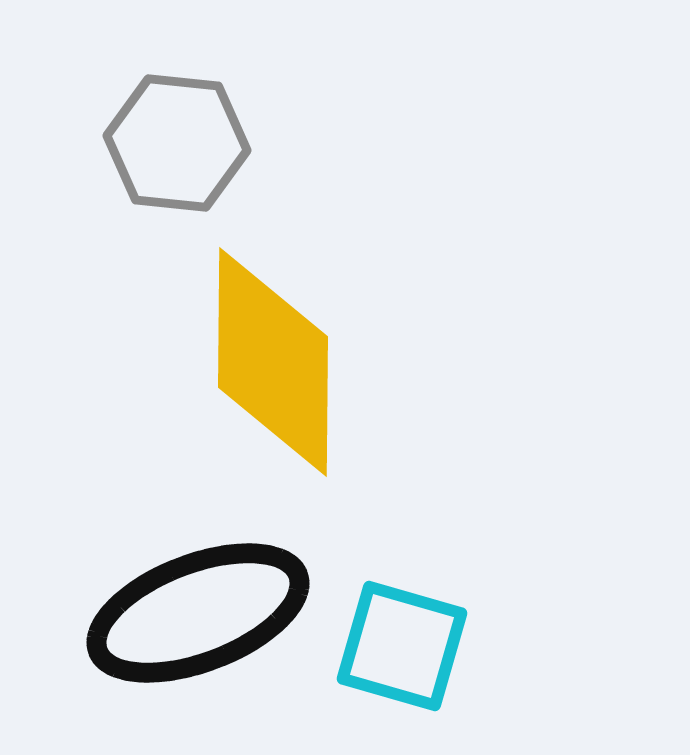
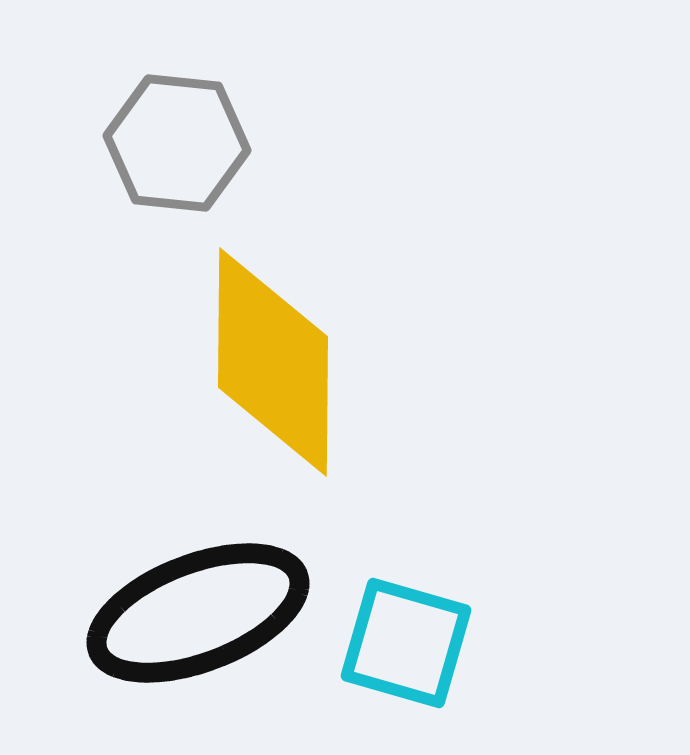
cyan square: moved 4 px right, 3 px up
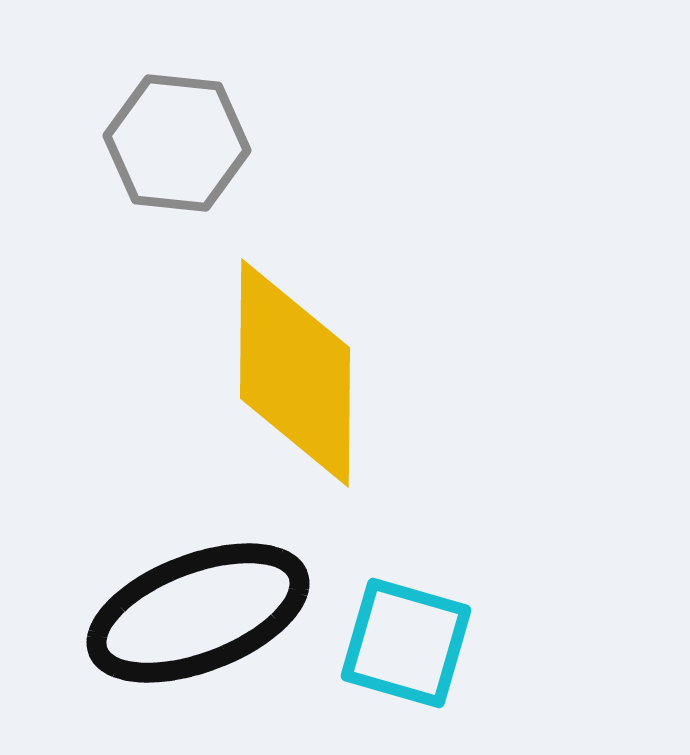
yellow diamond: moved 22 px right, 11 px down
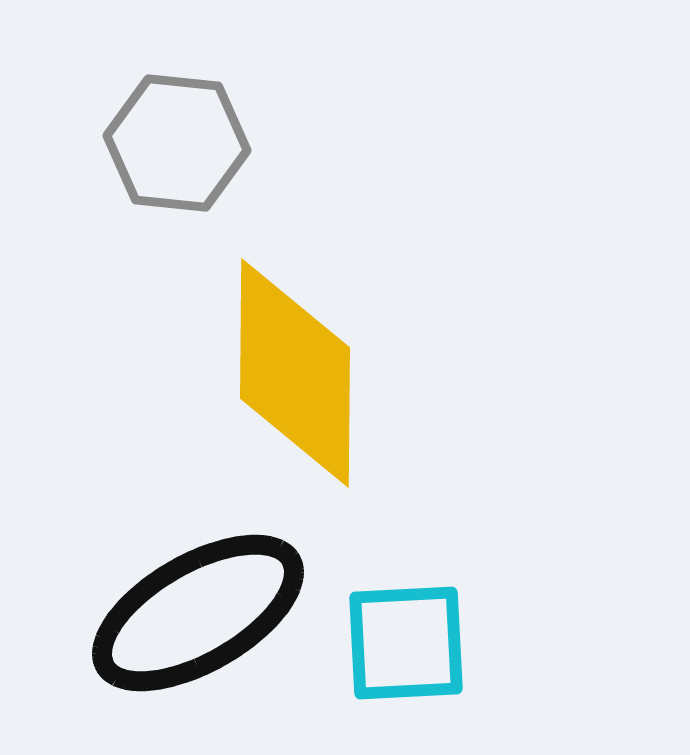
black ellipse: rotated 9 degrees counterclockwise
cyan square: rotated 19 degrees counterclockwise
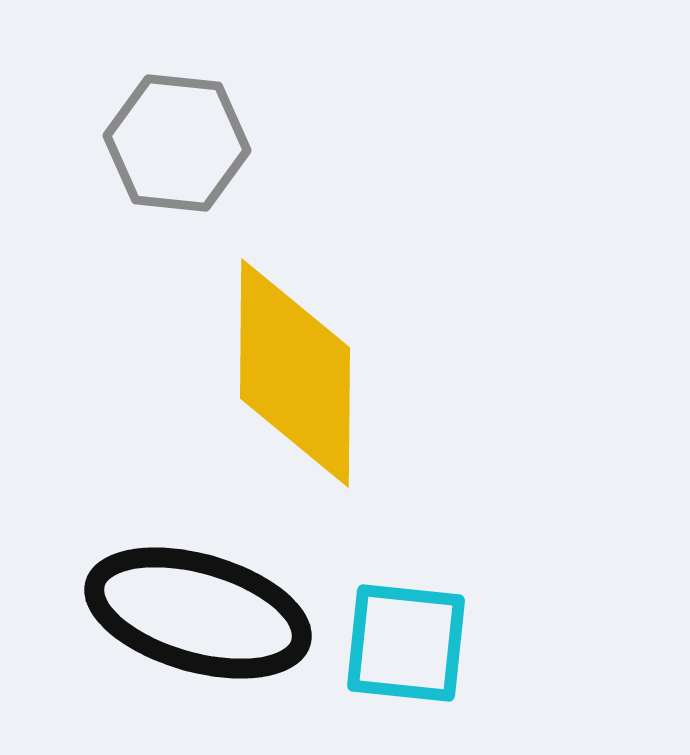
black ellipse: rotated 46 degrees clockwise
cyan square: rotated 9 degrees clockwise
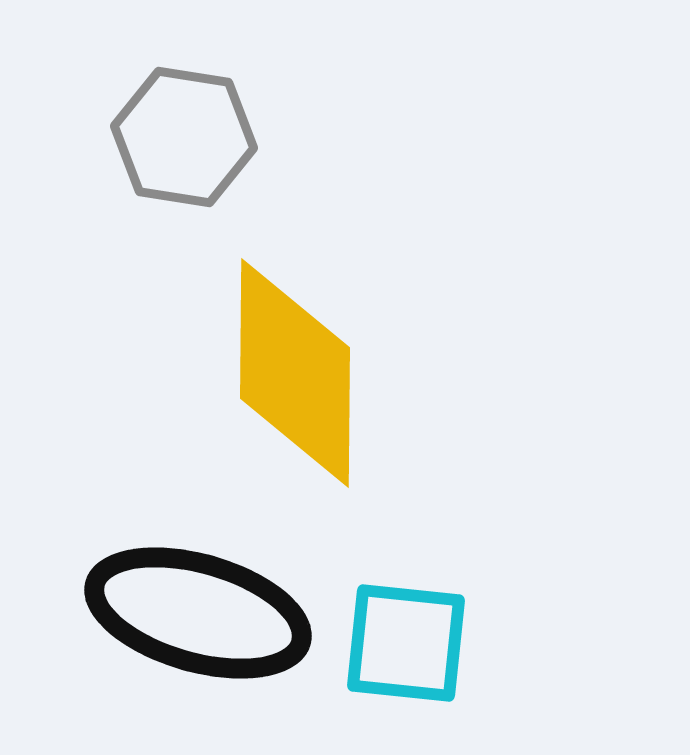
gray hexagon: moved 7 px right, 6 px up; rotated 3 degrees clockwise
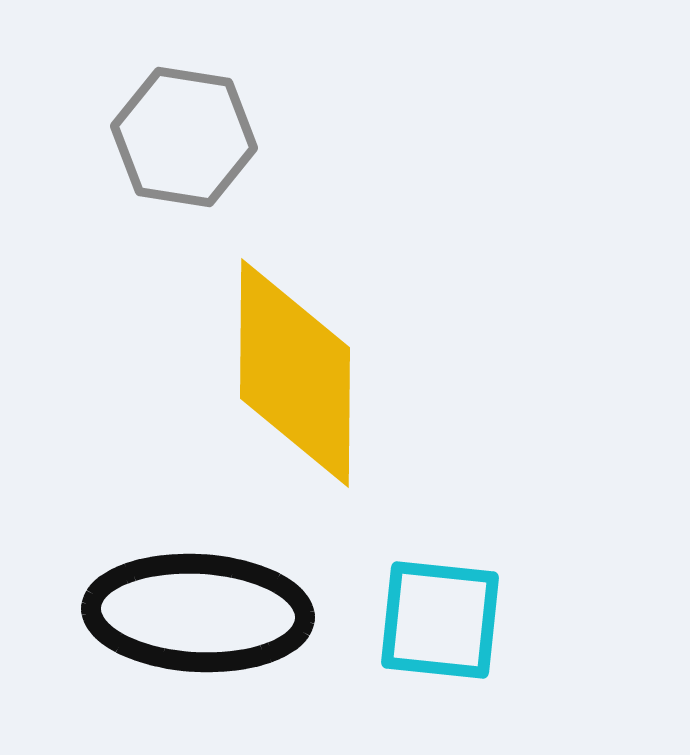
black ellipse: rotated 13 degrees counterclockwise
cyan square: moved 34 px right, 23 px up
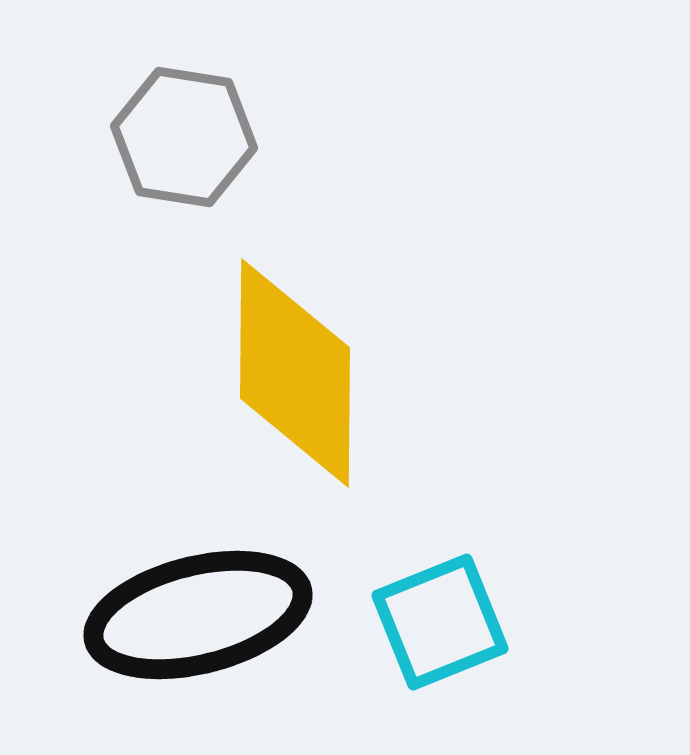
black ellipse: moved 2 px down; rotated 17 degrees counterclockwise
cyan square: moved 2 px down; rotated 28 degrees counterclockwise
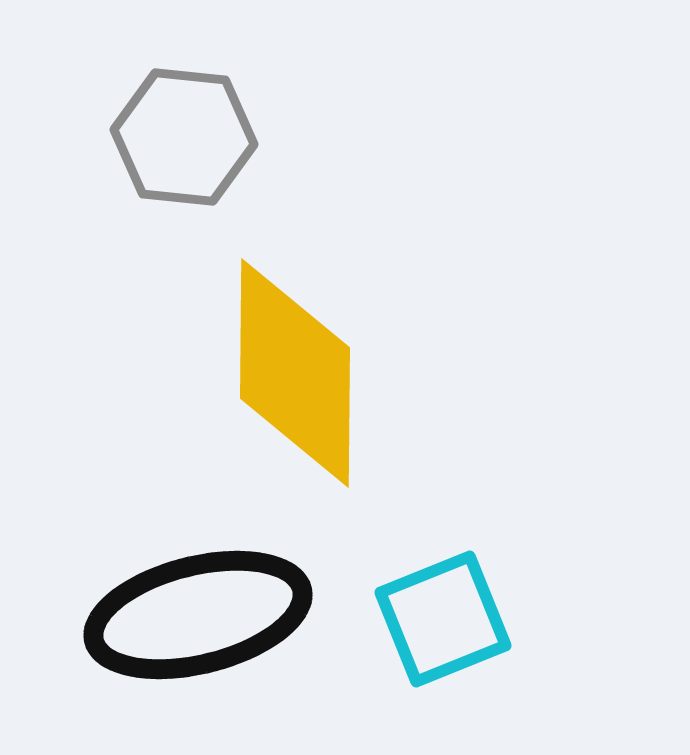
gray hexagon: rotated 3 degrees counterclockwise
cyan square: moved 3 px right, 3 px up
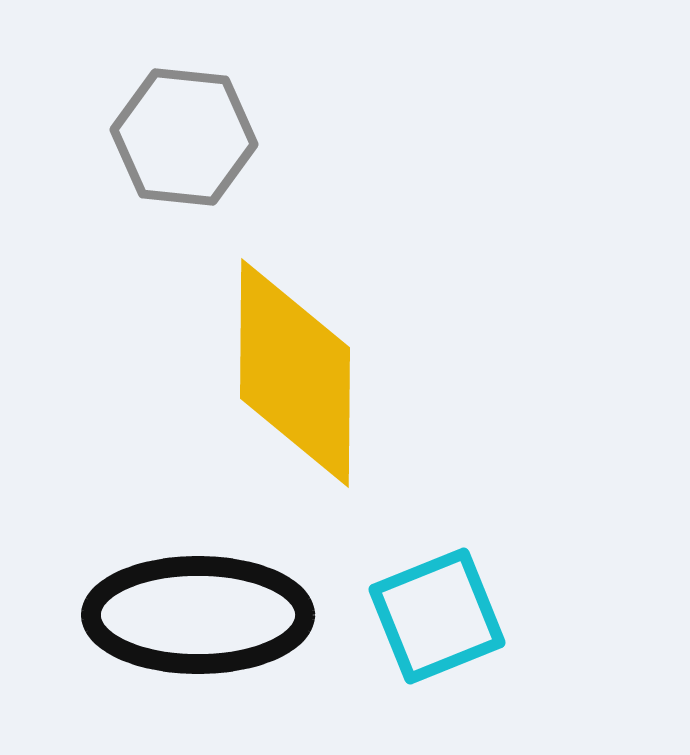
black ellipse: rotated 14 degrees clockwise
cyan square: moved 6 px left, 3 px up
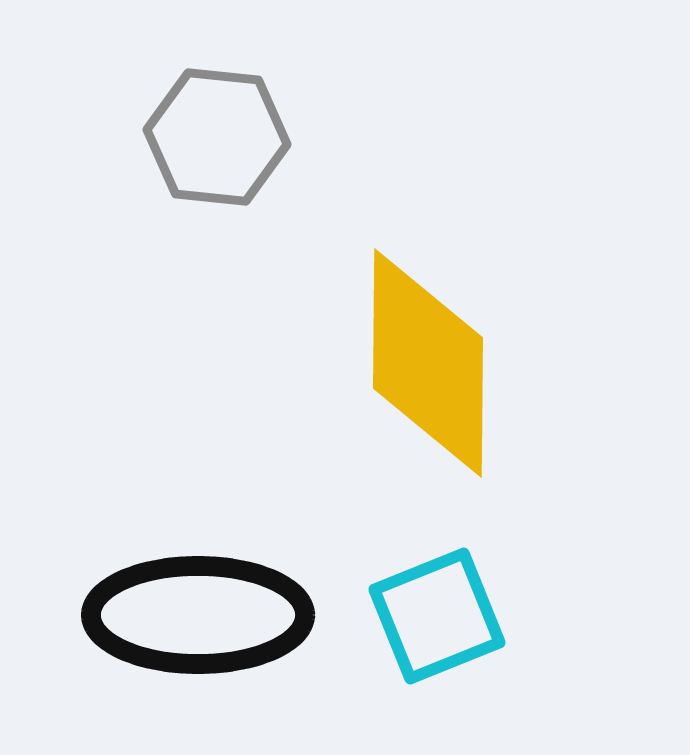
gray hexagon: moved 33 px right
yellow diamond: moved 133 px right, 10 px up
